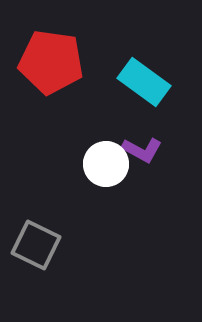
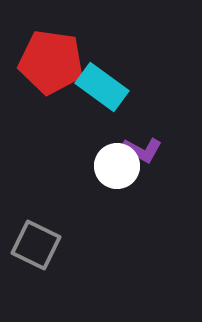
cyan rectangle: moved 42 px left, 5 px down
white circle: moved 11 px right, 2 px down
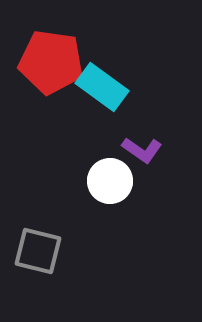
purple L-shape: rotated 6 degrees clockwise
white circle: moved 7 px left, 15 px down
gray square: moved 2 px right, 6 px down; rotated 12 degrees counterclockwise
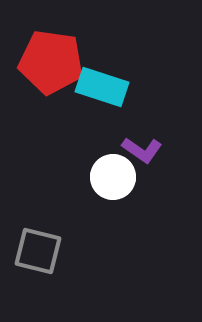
cyan rectangle: rotated 18 degrees counterclockwise
white circle: moved 3 px right, 4 px up
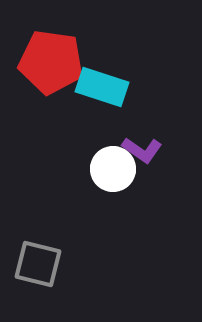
white circle: moved 8 px up
gray square: moved 13 px down
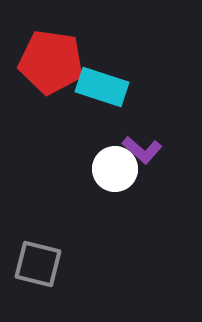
purple L-shape: rotated 6 degrees clockwise
white circle: moved 2 px right
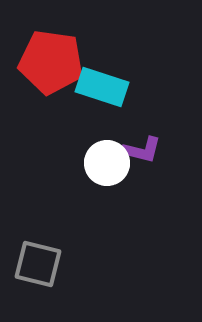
purple L-shape: rotated 27 degrees counterclockwise
white circle: moved 8 px left, 6 px up
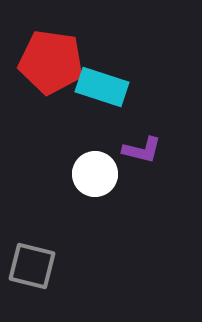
white circle: moved 12 px left, 11 px down
gray square: moved 6 px left, 2 px down
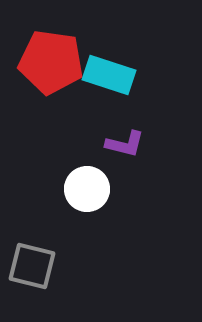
cyan rectangle: moved 7 px right, 12 px up
purple L-shape: moved 17 px left, 6 px up
white circle: moved 8 px left, 15 px down
